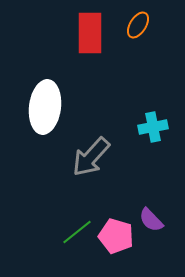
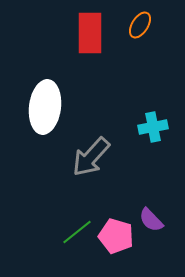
orange ellipse: moved 2 px right
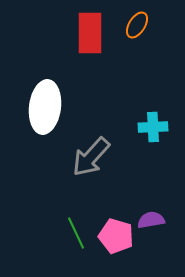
orange ellipse: moved 3 px left
cyan cross: rotated 8 degrees clockwise
purple semicircle: rotated 124 degrees clockwise
green line: moved 1 px left, 1 px down; rotated 76 degrees counterclockwise
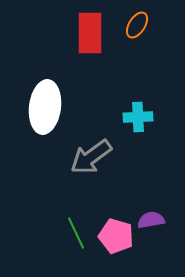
cyan cross: moved 15 px left, 10 px up
gray arrow: rotated 12 degrees clockwise
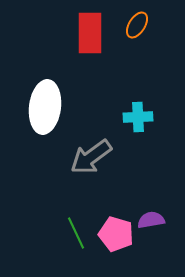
pink pentagon: moved 2 px up
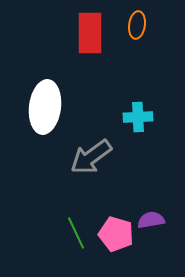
orange ellipse: rotated 24 degrees counterclockwise
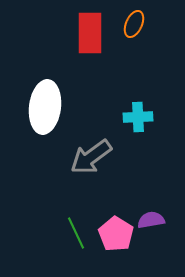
orange ellipse: moved 3 px left, 1 px up; rotated 16 degrees clockwise
pink pentagon: rotated 16 degrees clockwise
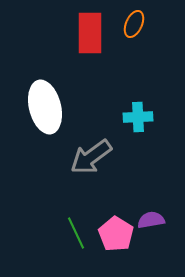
white ellipse: rotated 21 degrees counterclockwise
